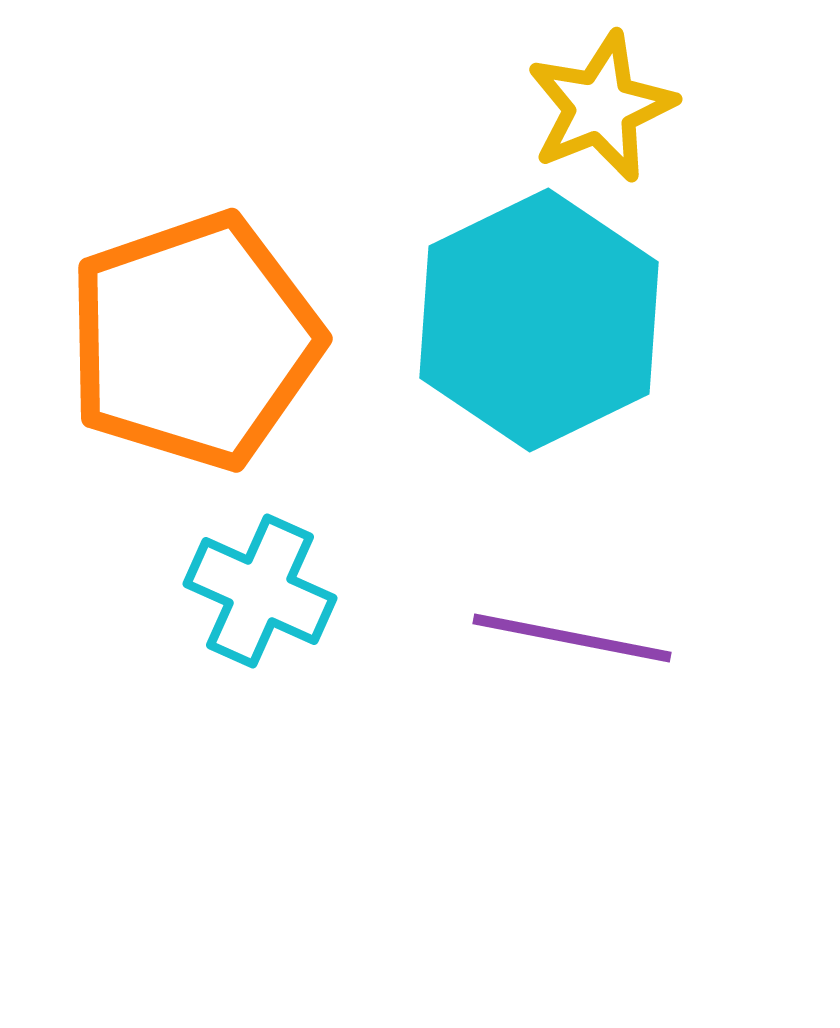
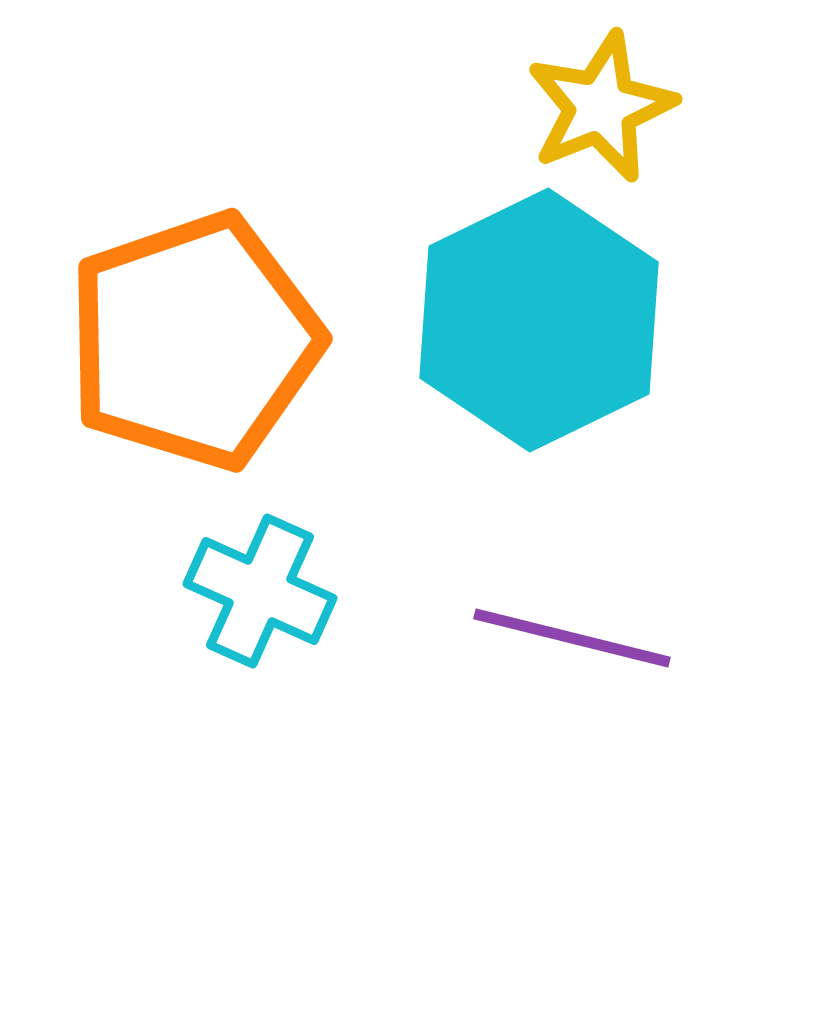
purple line: rotated 3 degrees clockwise
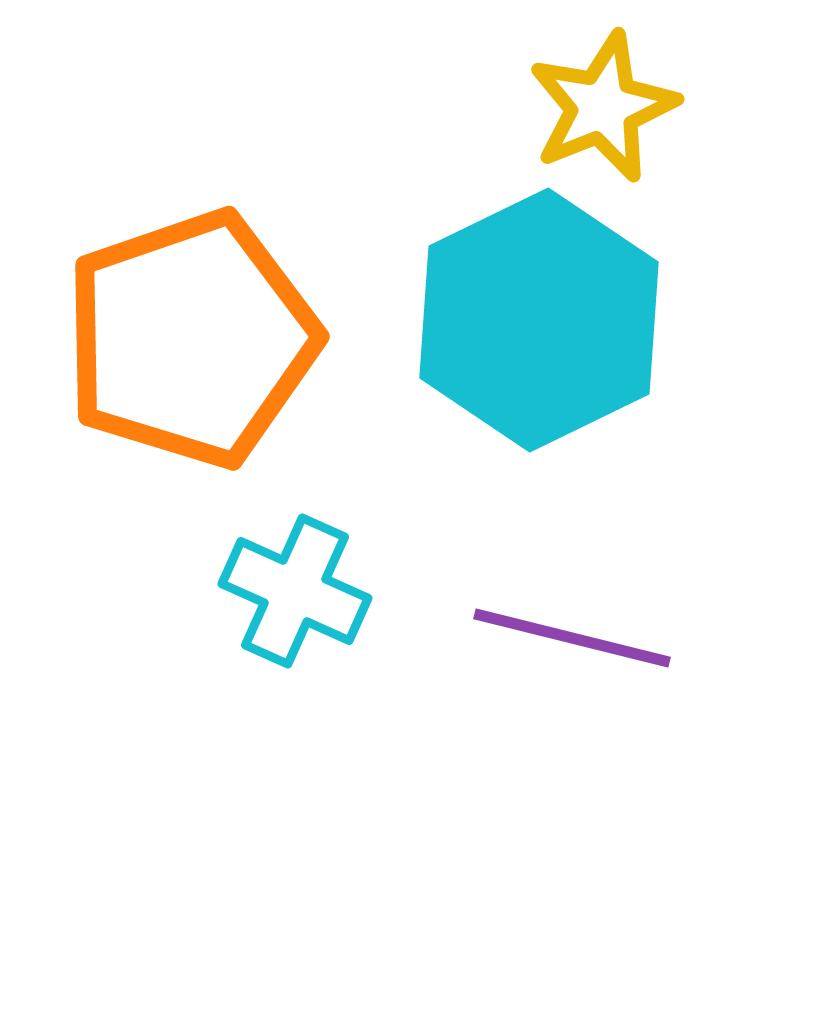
yellow star: moved 2 px right
orange pentagon: moved 3 px left, 2 px up
cyan cross: moved 35 px right
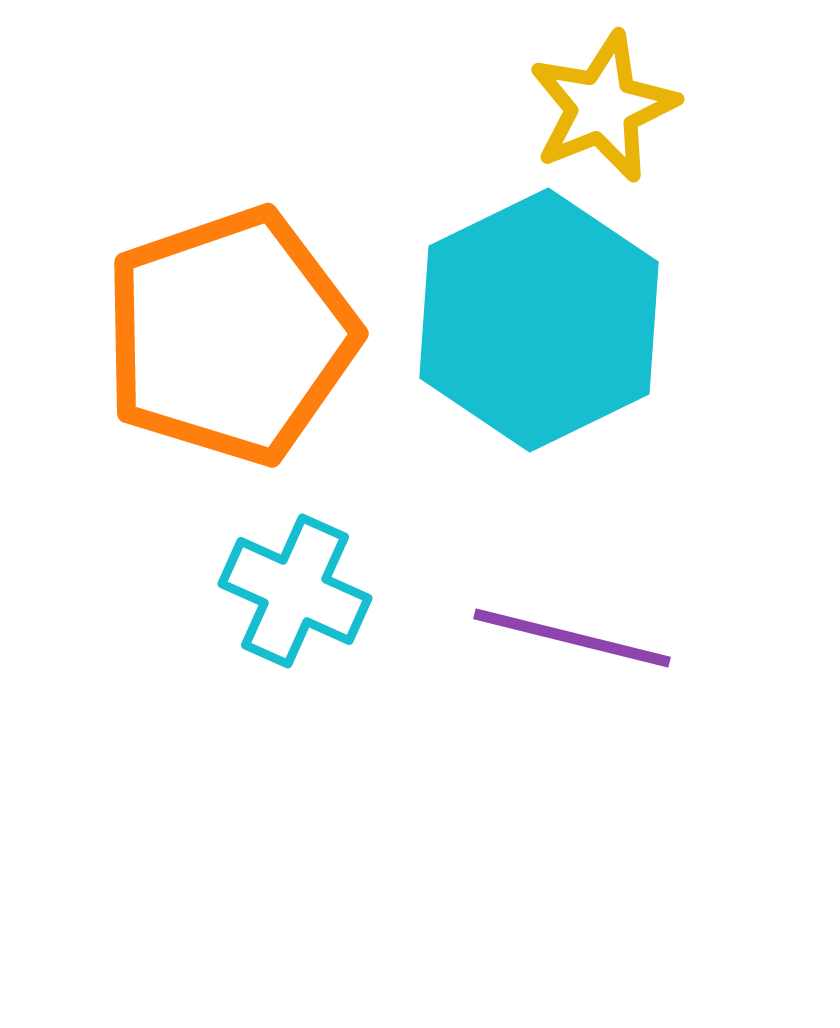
orange pentagon: moved 39 px right, 3 px up
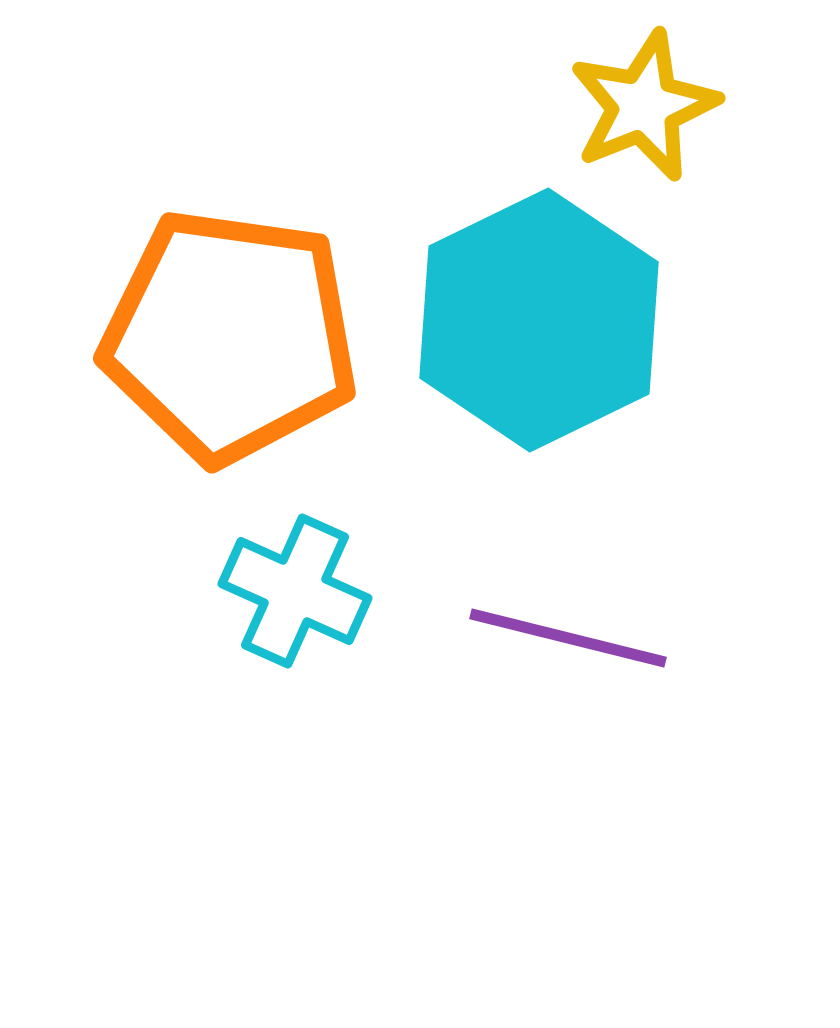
yellow star: moved 41 px right, 1 px up
orange pentagon: rotated 27 degrees clockwise
purple line: moved 4 px left
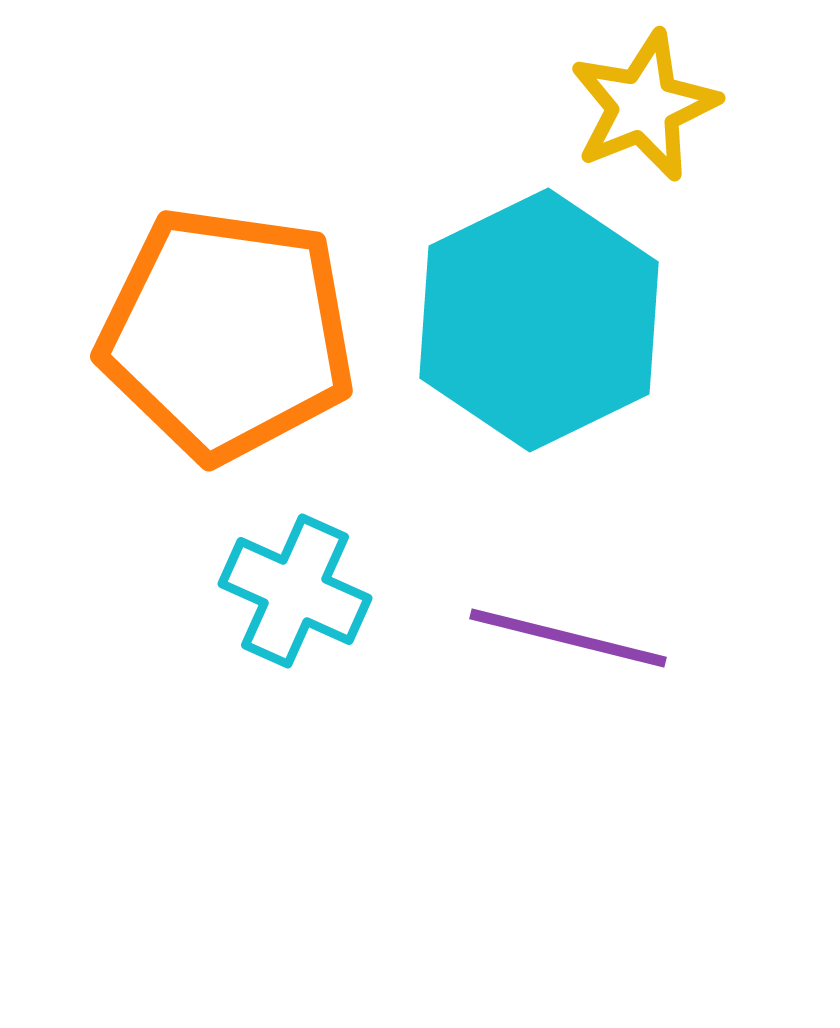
orange pentagon: moved 3 px left, 2 px up
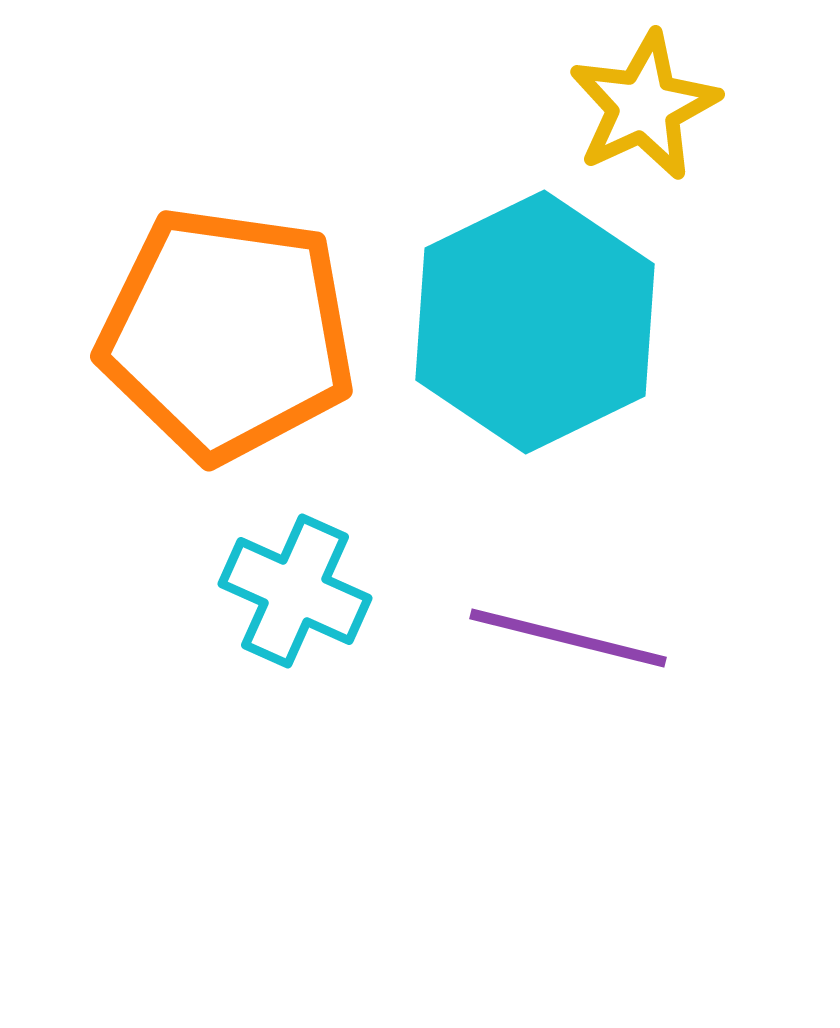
yellow star: rotated 3 degrees counterclockwise
cyan hexagon: moved 4 px left, 2 px down
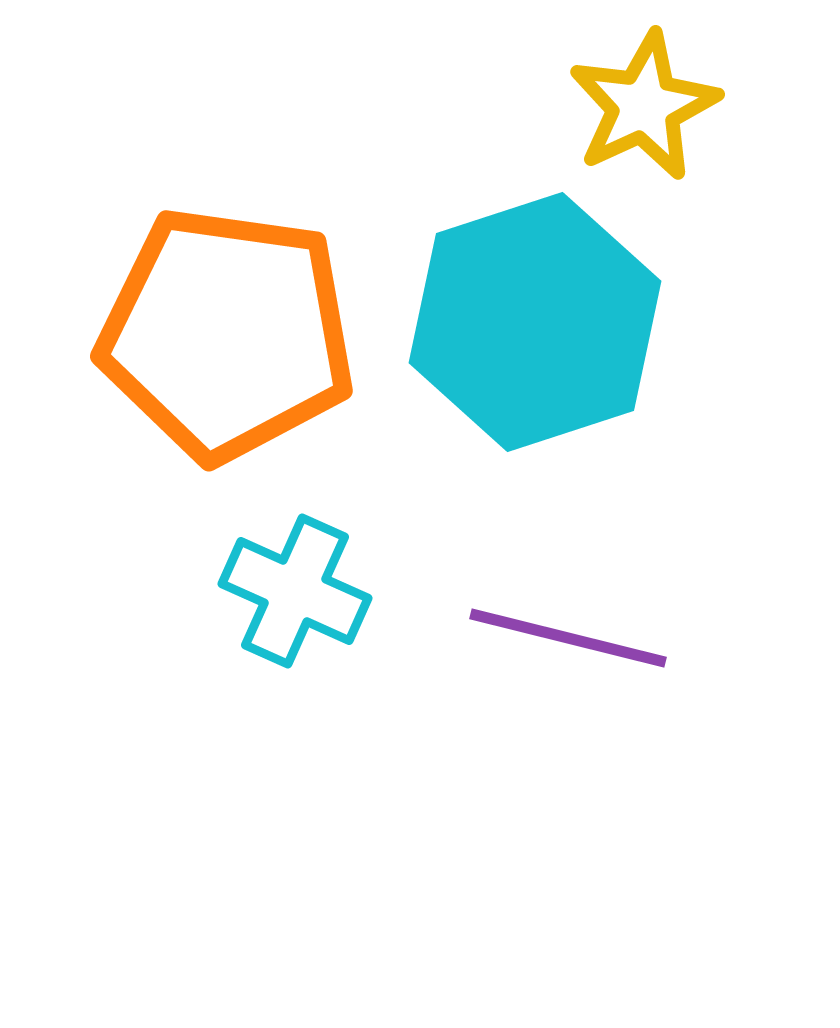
cyan hexagon: rotated 8 degrees clockwise
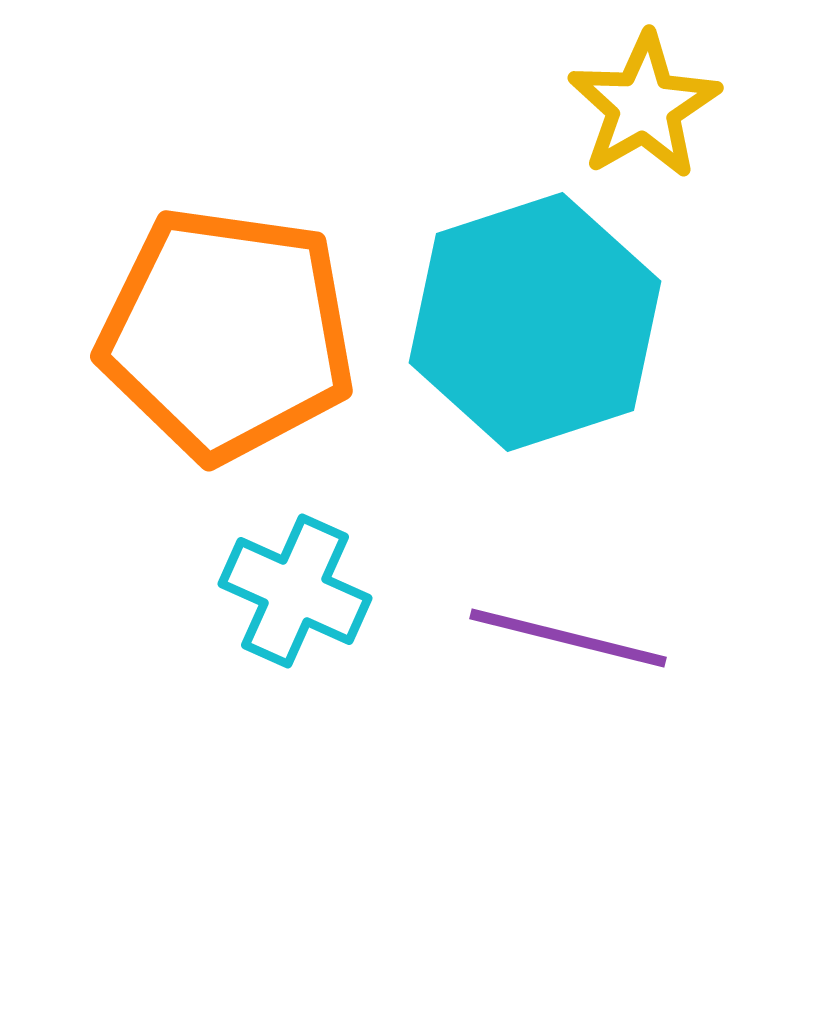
yellow star: rotated 5 degrees counterclockwise
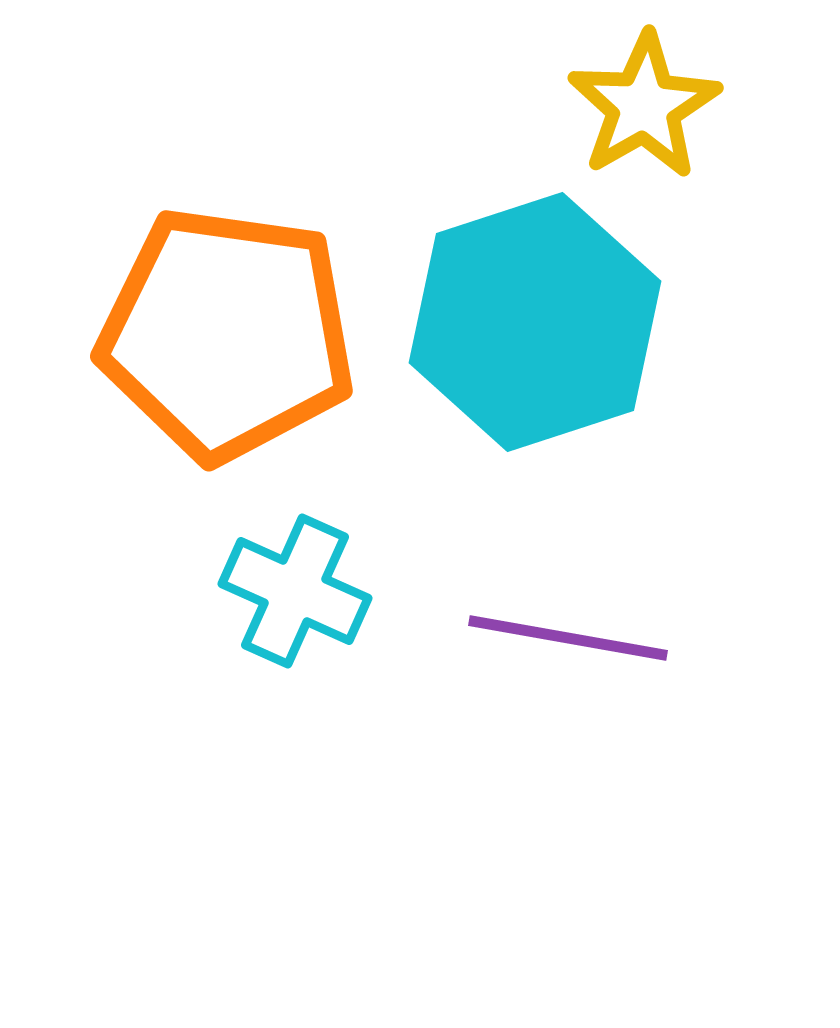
purple line: rotated 4 degrees counterclockwise
